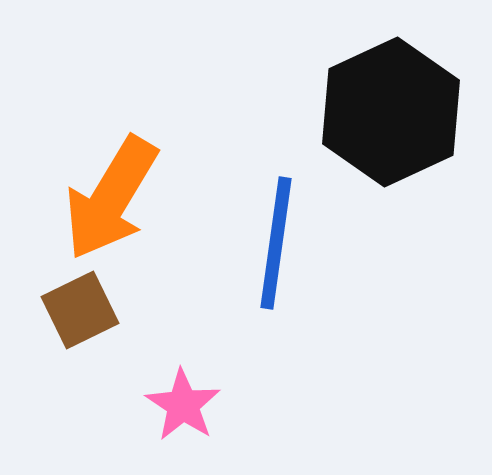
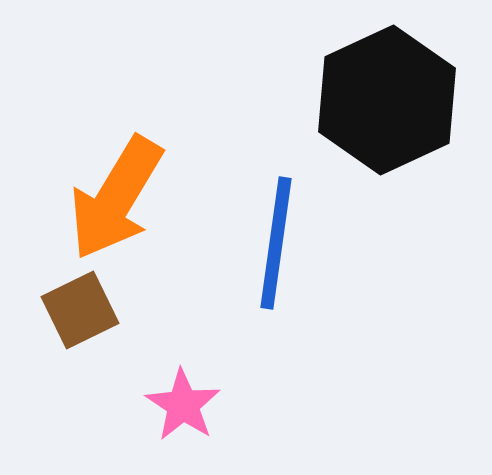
black hexagon: moved 4 px left, 12 px up
orange arrow: moved 5 px right
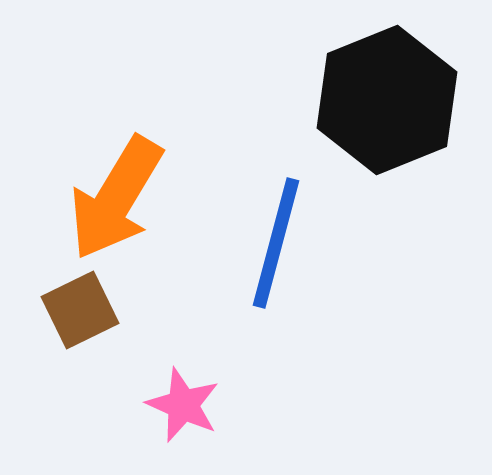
black hexagon: rotated 3 degrees clockwise
blue line: rotated 7 degrees clockwise
pink star: rotated 10 degrees counterclockwise
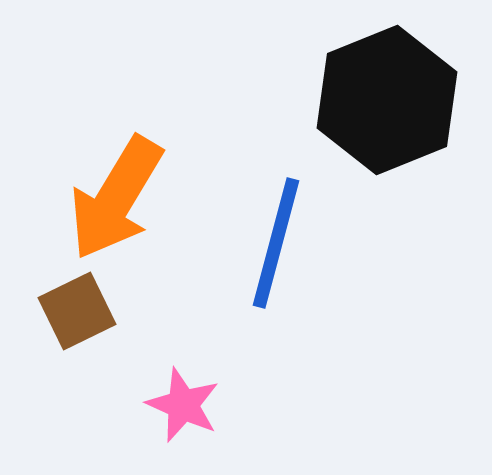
brown square: moved 3 px left, 1 px down
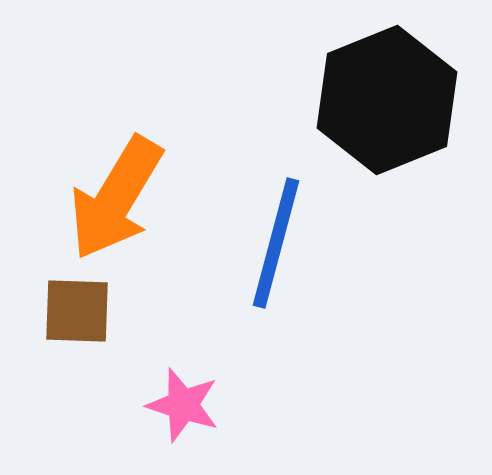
brown square: rotated 28 degrees clockwise
pink star: rotated 6 degrees counterclockwise
